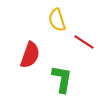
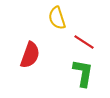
yellow semicircle: moved 2 px up
green L-shape: moved 21 px right, 6 px up
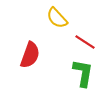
yellow semicircle: rotated 25 degrees counterclockwise
red line: moved 1 px right
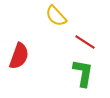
yellow semicircle: moved 1 px left, 2 px up
red semicircle: moved 11 px left, 1 px down
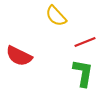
red line: rotated 55 degrees counterclockwise
red semicircle: rotated 96 degrees clockwise
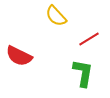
red line: moved 4 px right, 3 px up; rotated 10 degrees counterclockwise
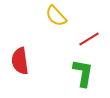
red semicircle: moved 1 px right, 5 px down; rotated 56 degrees clockwise
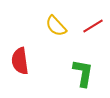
yellow semicircle: moved 10 px down
red line: moved 4 px right, 13 px up
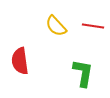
red line: rotated 40 degrees clockwise
